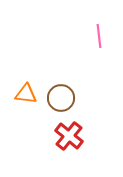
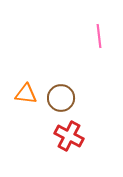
red cross: rotated 12 degrees counterclockwise
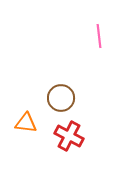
orange triangle: moved 29 px down
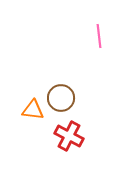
orange triangle: moved 7 px right, 13 px up
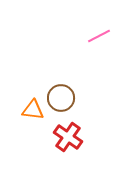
pink line: rotated 70 degrees clockwise
red cross: moved 1 px left, 1 px down; rotated 8 degrees clockwise
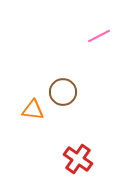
brown circle: moved 2 px right, 6 px up
red cross: moved 10 px right, 22 px down
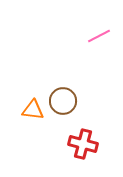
brown circle: moved 9 px down
red cross: moved 5 px right, 15 px up; rotated 20 degrees counterclockwise
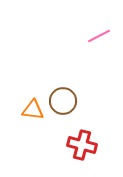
red cross: moved 1 px left, 1 px down
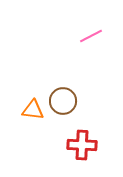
pink line: moved 8 px left
red cross: rotated 12 degrees counterclockwise
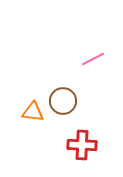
pink line: moved 2 px right, 23 px down
orange triangle: moved 2 px down
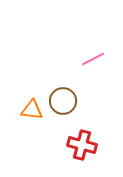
orange triangle: moved 1 px left, 2 px up
red cross: rotated 12 degrees clockwise
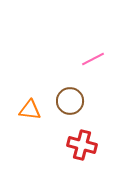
brown circle: moved 7 px right
orange triangle: moved 2 px left
